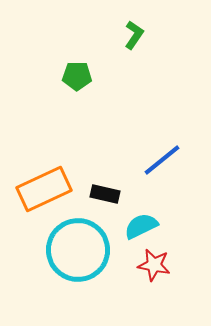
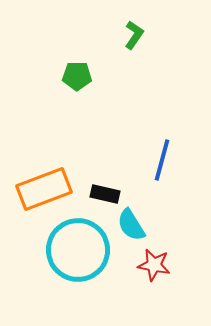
blue line: rotated 36 degrees counterclockwise
orange rectangle: rotated 4 degrees clockwise
cyan semicircle: moved 10 px left, 1 px up; rotated 96 degrees counterclockwise
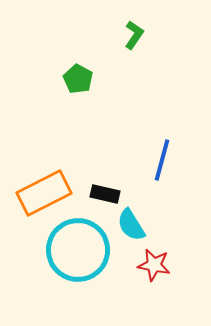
green pentagon: moved 1 px right, 3 px down; rotated 28 degrees clockwise
orange rectangle: moved 4 px down; rotated 6 degrees counterclockwise
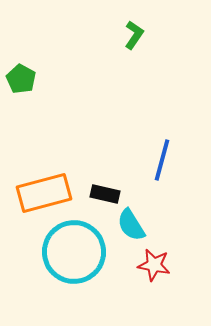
green pentagon: moved 57 px left
orange rectangle: rotated 12 degrees clockwise
cyan circle: moved 4 px left, 2 px down
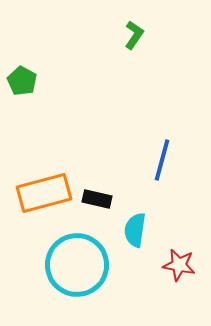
green pentagon: moved 1 px right, 2 px down
black rectangle: moved 8 px left, 5 px down
cyan semicircle: moved 4 px right, 5 px down; rotated 40 degrees clockwise
cyan circle: moved 3 px right, 13 px down
red star: moved 25 px right
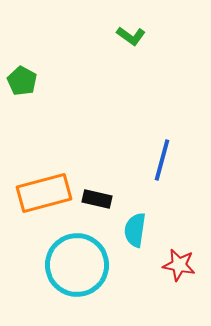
green L-shape: moved 3 px left, 1 px down; rotated 92 degrees clockwise
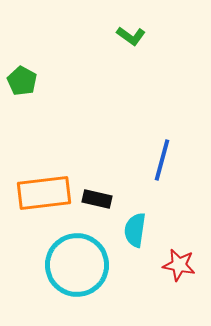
orange rectangle: rotated 8 degrees clockwise
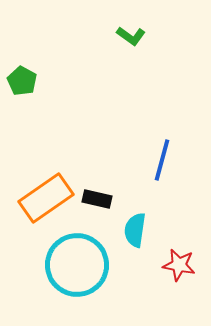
orange rectangle: moved 2 px right, 5 px down; rotated 28 degrees counterclockwise
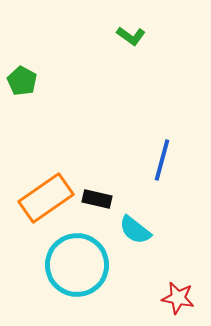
cyan semicircle: rotated 60 degrees counterclockwise
red star: moved 1 px left, 33 px down
